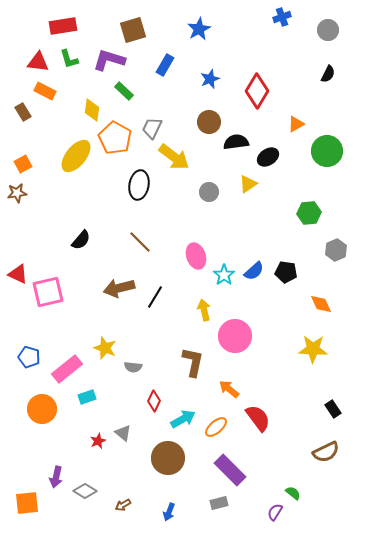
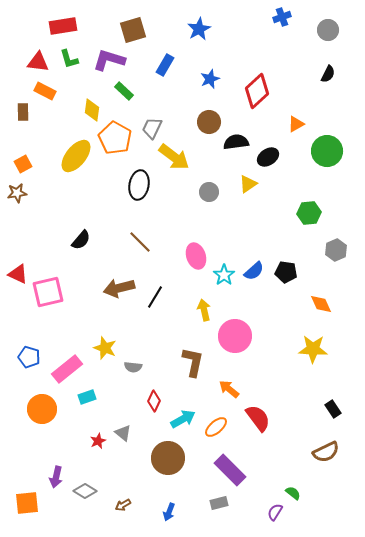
red diamond at (257, 91): rotated 16 degrees clockwise
brown rectangle at (23, 112): rotated 30 degrees clockwise
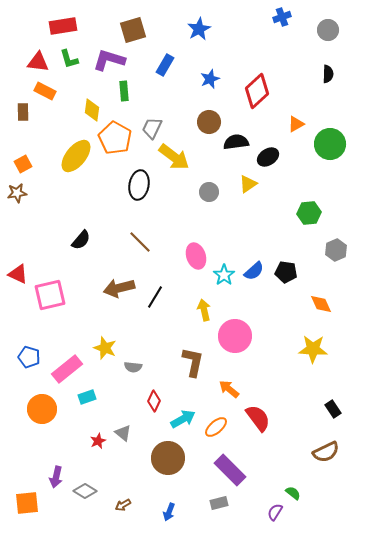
black semicircle at (328, 74): rotated 24 degrees counterclockwise
green rectangle at (124, 91): rotated 42 degrees clockwise
green circle at (327, 151): moved 3 px right, 7 px up
pink square at (48, 292): moved 2 px right, 3 px down
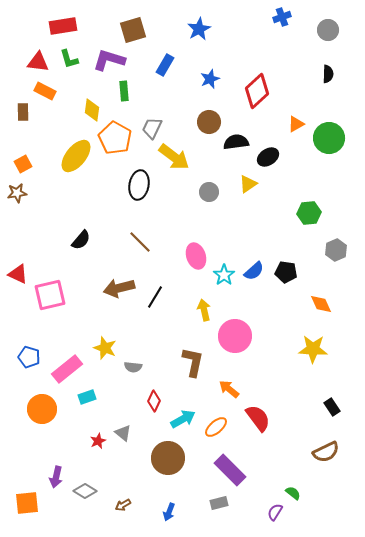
green circle at (330, 144): moved 1 px left, 6 px up
black rectangle at (333, 409): moved 1 px left, 2 px up
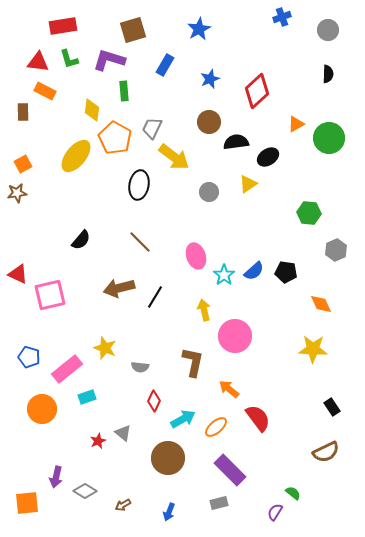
green hexagon at (309, 213): rotated 10 degrees clockwise
gray semicircle at (133, 367): moved 7 px right
